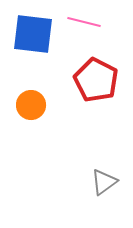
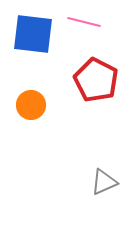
gray triangle: rotated 12 degrees clockwise
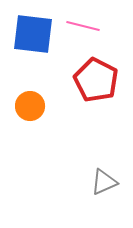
pink line: moved 1 px left, 4 px down
orange circle: moved 1 px left, 1 px down
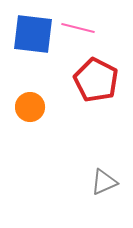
pink line: moved 5 px left, 2 px down
orange circle: moved 1 px down
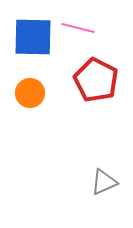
blue square: moved 3 px down; rotated 6 degrees counterclockwise
orange circle: moved 14 px up
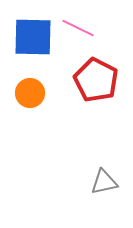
pink line: rotated 12 degrees clockwise
gray triangle: rotated 12 degrees clockwise
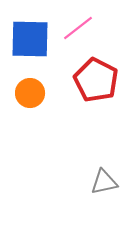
pink line: rotated 64 degrees counterclockwise
blue square: moved 3 px left, 2 px down
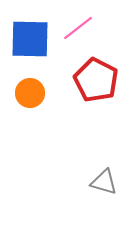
gray triangle: rotated 28 degrees clockwise
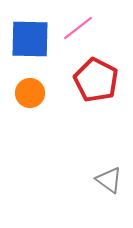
gray triangle: moved 5 px right, 2 px up; rotated 20 degrees clockwise
